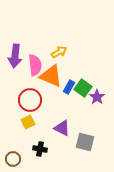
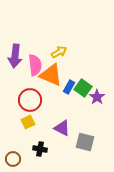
orange triangle: moved 1 px up
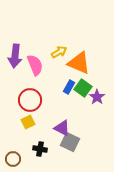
pink semicircle: rotated 15 degrees counterclockwise
orange triangle: moved 28 px right, 12 px up
gray square: moved 15 px left; rotated 12 degrees clockwise
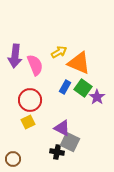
blue rectangle: moved 4 px left
black cross: moved 17 px right, 3 px down
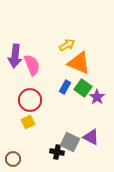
yellow arrow: moved 8 px right, 7 px up
pink semicircle: moved 3 px left
purple triangle: moved 29 px right, 9 px down
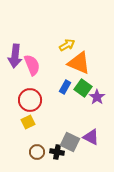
brown circle: moved 24 px right, 7 px up
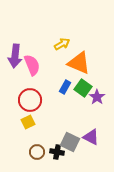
yellow arrow: moved 5 px left, 1 px up
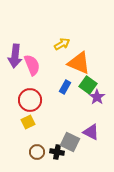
green square: moved 5 px right, 3 px up
purple triangle: moved 5 px up
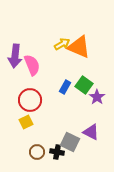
orange triangle: moved 16 px up
green square: moved 4 px left
yellow square: moved 2 px left
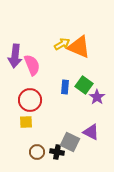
blue rectangle: rotated 24 degrees counterclockwise
yellow square: rotated 24 degrees clockwise
